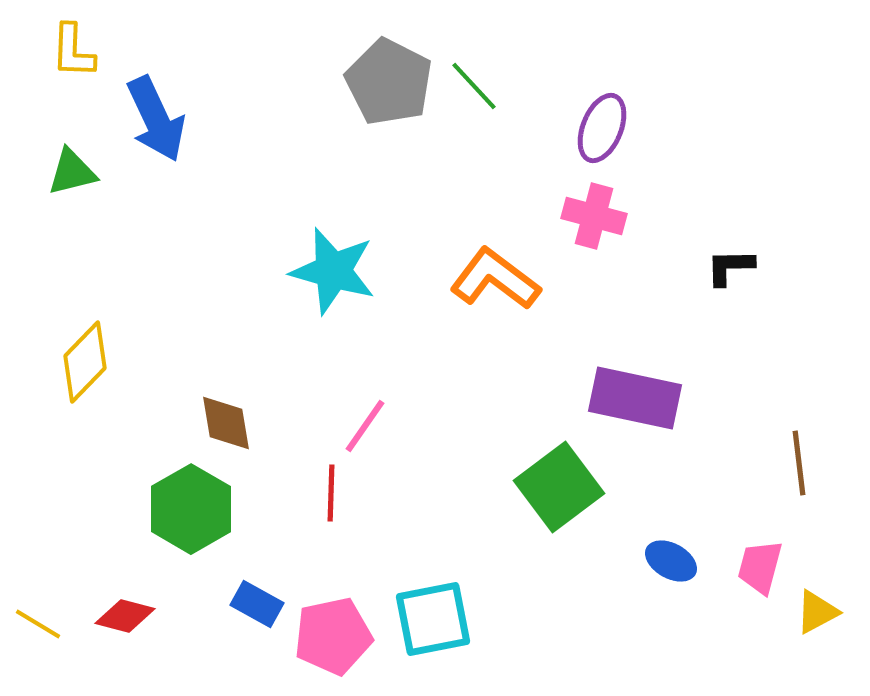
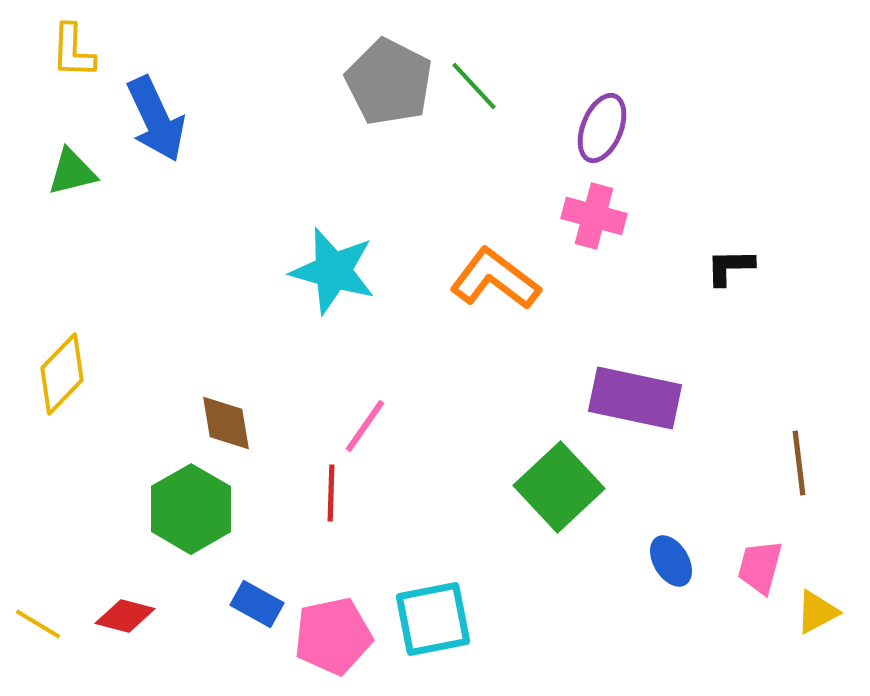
yellow diamond: moved 23 px left, 12 px down
green square: rotated 6 degrees counterclockwise
blue ellipse: rotated 30 degrees clockwise
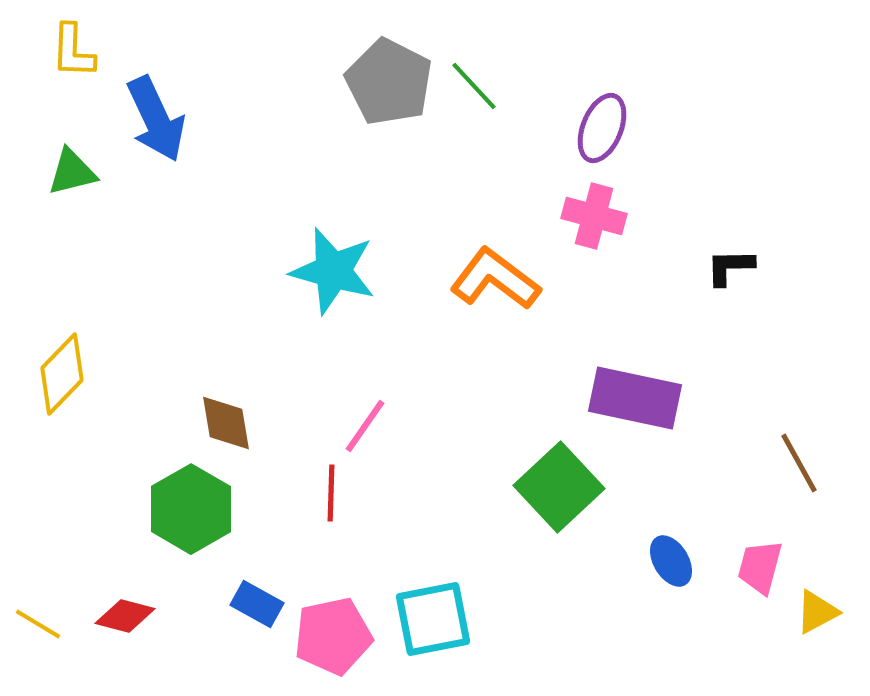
brown line: rotated 22 degrees counterclockwise
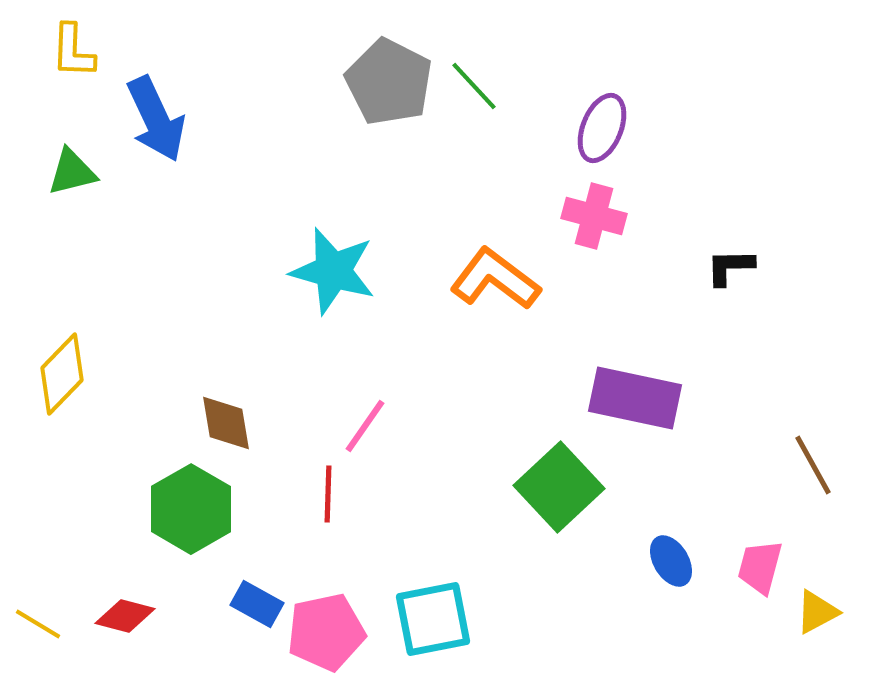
brown line: moved 14 px right, 2 px down
red line: moved 3 px left, 1 px down
pink pentagon: moved 7 px left, 4 px up
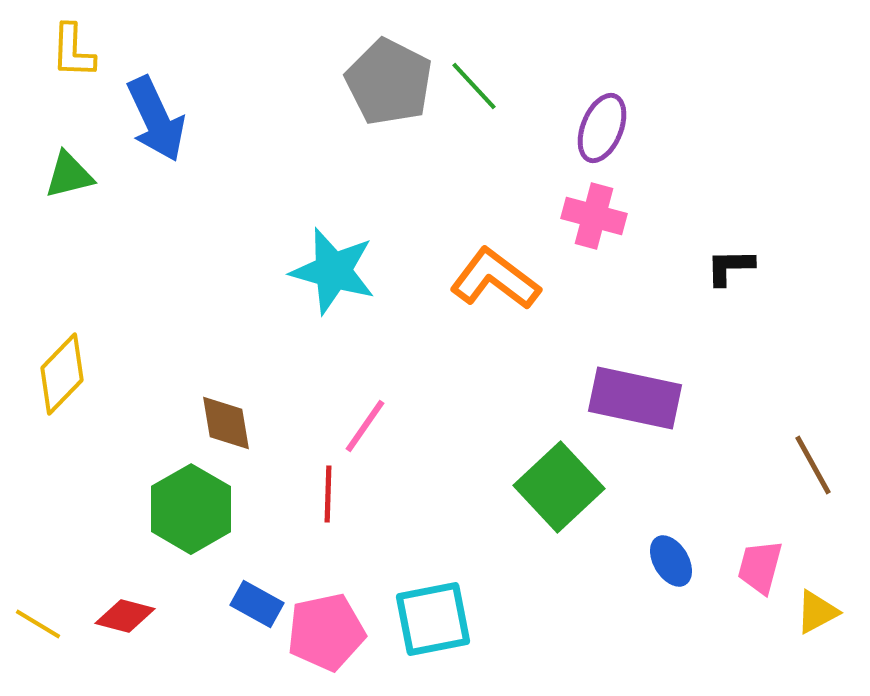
green triangle: moved 3 px left, 3 px down
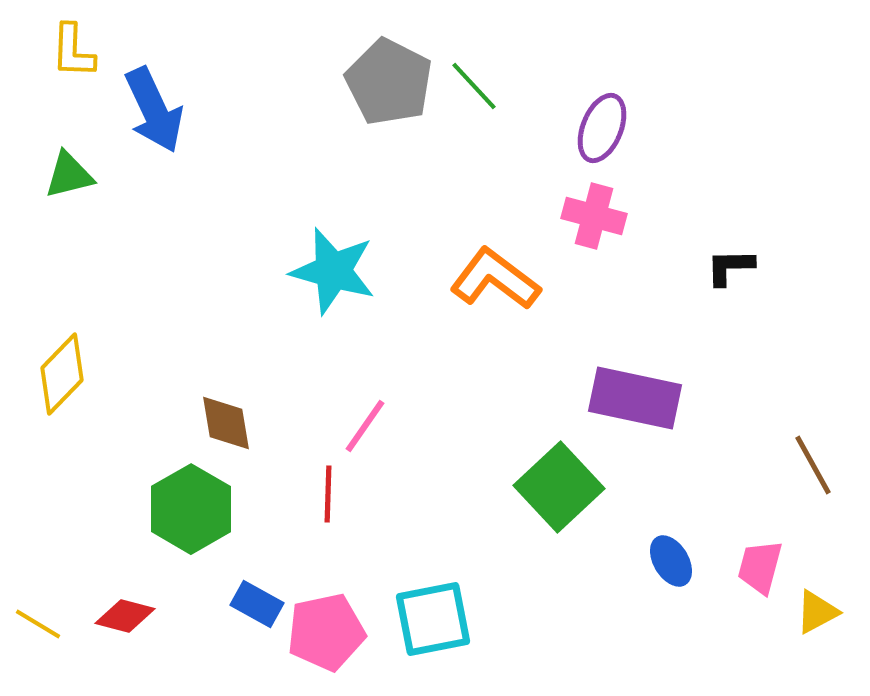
blue arrow: moved 2 px left, 9 px up
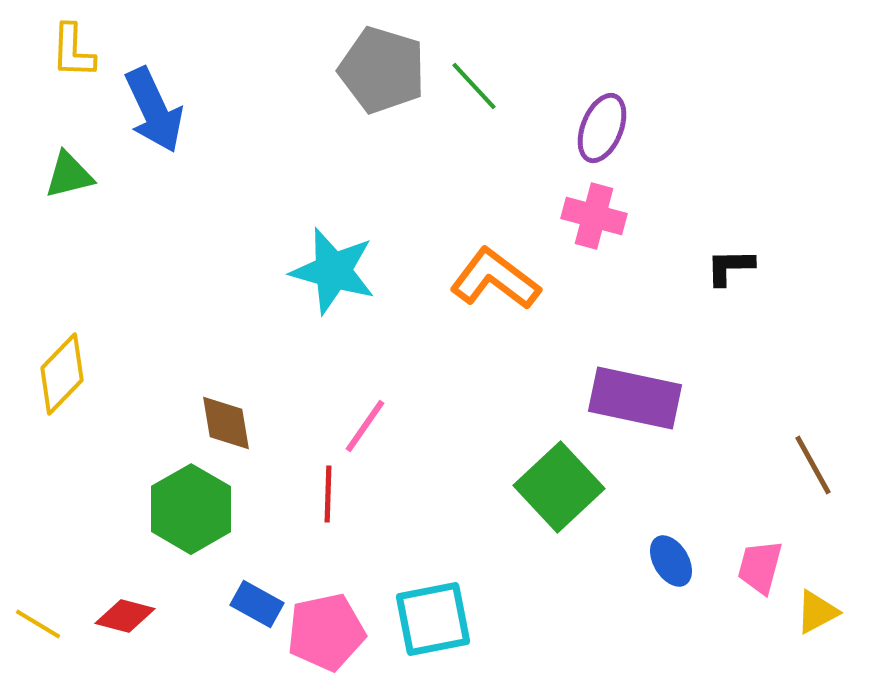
gray pentagon: moved 7 px left, 12 px up; rotated 10 degrees counterclockwise
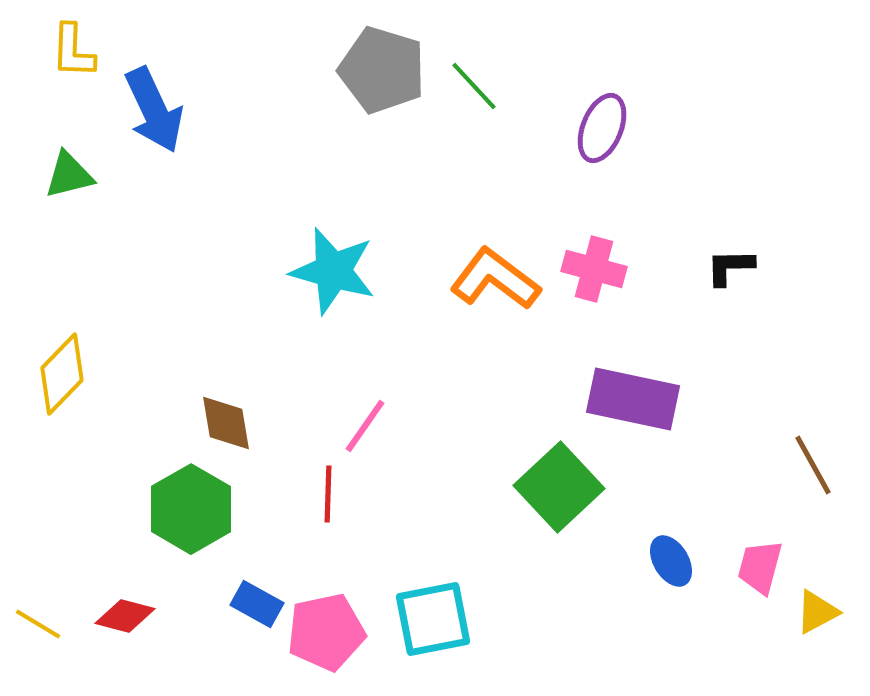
pink cross: moved 53 px down
purple rectangle: moved 2 px left, 1 px down
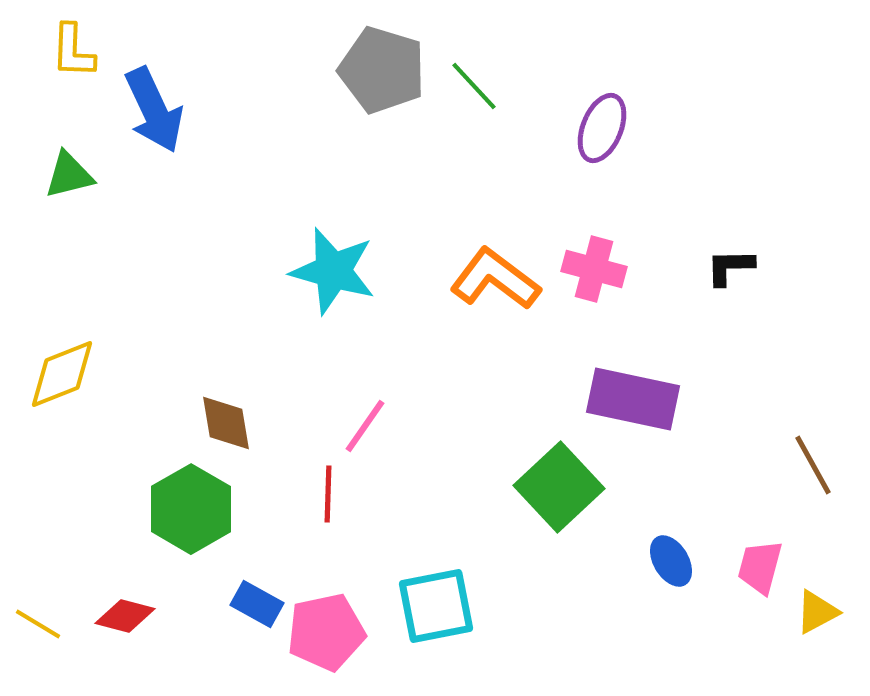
yellow diamond: rotated 24 degrees clockwise
cyan square: moved 3 px right, 13 px up
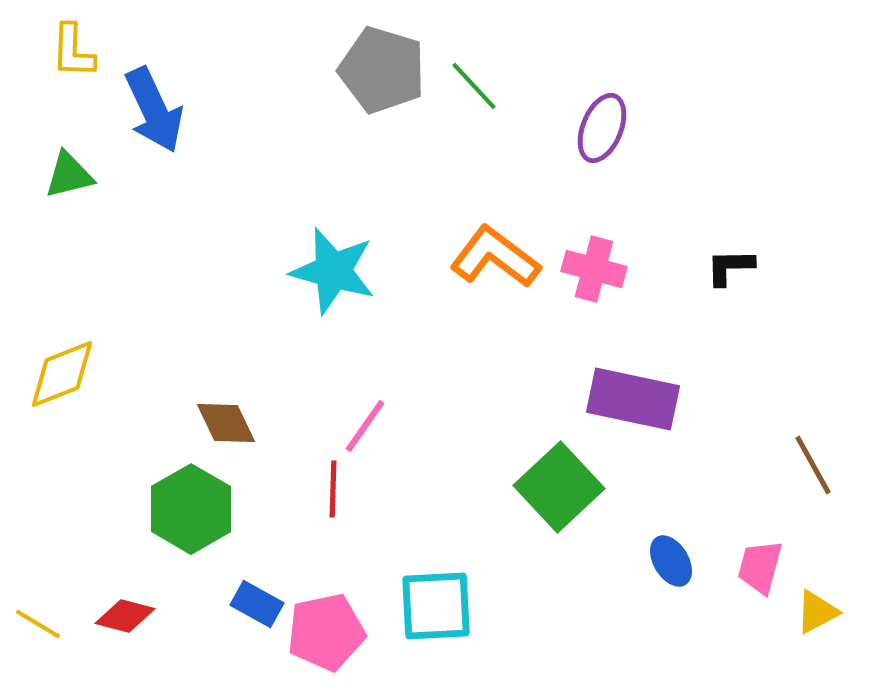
orange L-shape: moved 22 px up
brown diamond: rotated 16 degrees counterclockwise
red line: moved 5 px right, 5 px up
cyan square: rotated 8 degrees clockwise
